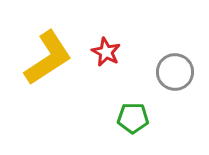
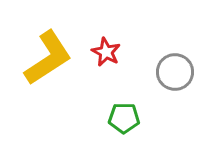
green pentagon: moved 9 px left
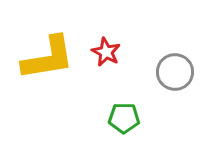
yellow L-shape: rotated 24 degrees clockwise
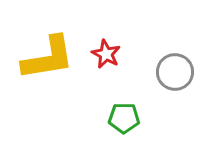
red star: moved 2 px down
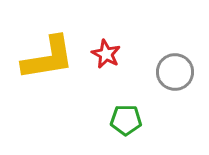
green pentagon: moved 2 px right, 2 px down
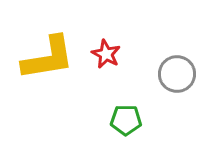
gray circle: moved 2 px right, 2 px down
